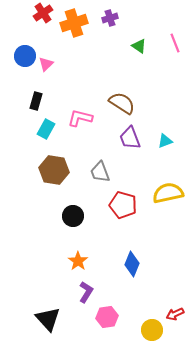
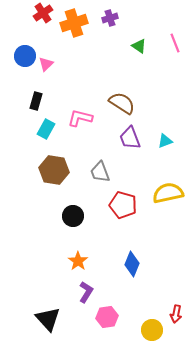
red arrow: moved 1 px right; rotated 54 degrees counterclockwise
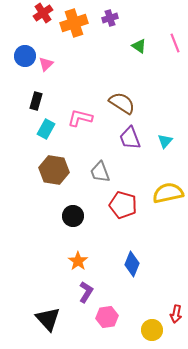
cyan triangle: rotated 28 degrees counterclockwise
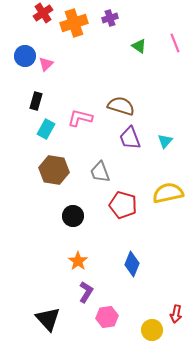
brown semicircle: moved 1 px left, 3 px down; rotated 16 degrees counterclockwise
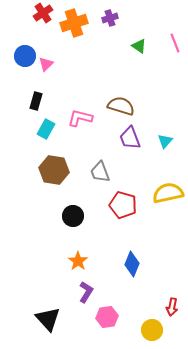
red arrow: moved 4 px left, 7 px up
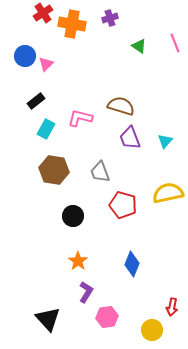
orange cross: moved 2 px left, 1 px down; rotated 28 degrees clockwise
black rectangle: rotated 36 degrees clockwise
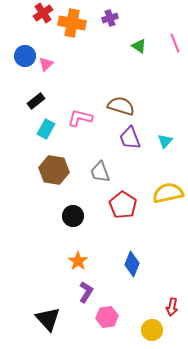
orange cross: moved 1 px up
red pentagon: rotated 16 degrees clockwise
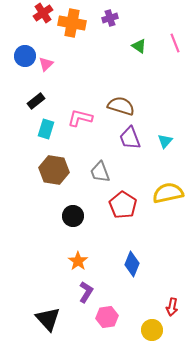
cyan rectangle: rotated 12 degrees counterclockwise
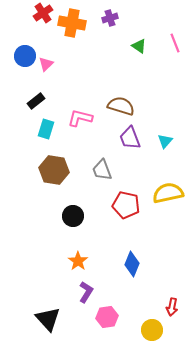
gray trapezoid: moved 2 px right, 2 px up
red pentagon: moved 3 px right; rotated 20 degrees counterclockwise
